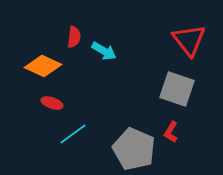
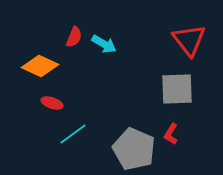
red semicircle: rotated 15 degrees clockwise
cyan arrow: moved 7 px up
orange diamond: moved 3 px left
gray square: rotated 21 degrees counterclockwise
red L-shape: moved 2 px down
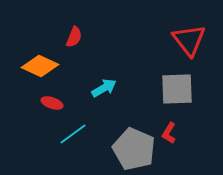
cyan arrow: moved 44 px down; rotated 60 degrees counterclockwise
red L-shape: moved 2 px left, 1 px up
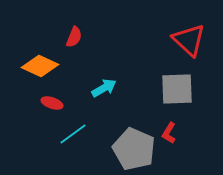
red triangle: rotated 9 degrees counterclockwise
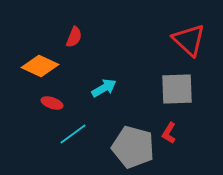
gray pentagon: moved 1 px left, 2 px up; rotated 9 degrees counterclockwise
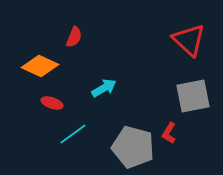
gray square: moved 16 px right, 7 px down; rotated 9 degrees counterclockwise
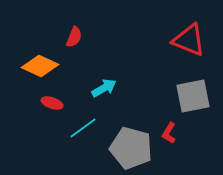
red triangle: rotated 21 degrees counterclockwise
cyan line: moved 10 px right, 6 px up
gray pentagon: moved 2 px left, 1 px down
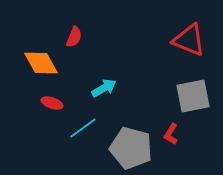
orange diamond: moved 1 px right, 3 px up; rotated 36 degrees clockwise
red L-shape: moved 2 px right, 1 px down
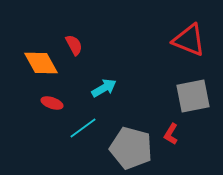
red semicircle: moved 8 px down; rotated 50 degrees counterclockwise
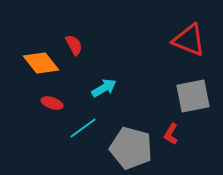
orange diamond: rotated 9 degrees counterclockwise
